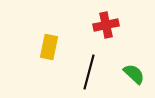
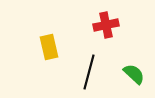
yellow rectangle: rotated 25 degrees counterclockwise
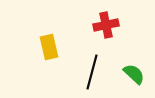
black line: moved 3 px right
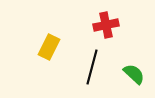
yellow rectangle: rotated 40 degrees clockwise
black line: moved 5 px up
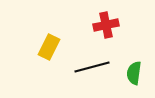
black line: rotated 60 degrees clockwise
green semicircle: moved 1 px up; rotated 125 degrees counterclockwise
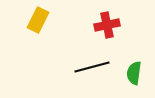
red cross: moved 1 px right
yellow rectangle: moved 11 px left, 27 px up
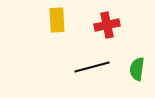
yellow rectangle: moved 19 px right; rotated 30 degrees counterclockwise
green semicircle: moved 3 px right, 4 px up
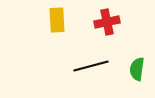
red cross: moved 3 px up
black line: moved 1 px left, 1 px up
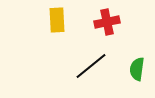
black line: rotated 24 degrees counterclockwise
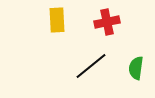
green semicircle: moved 1 px left, 1 px up
